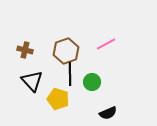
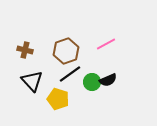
black line: rotated 55 degrees clockwise
black semicircle: moved 33 px up
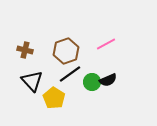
yellow pentagon: moved 4 px left, 1 px up; rotated 15 degrees clockwise
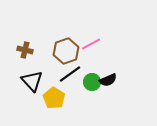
pink line: moved 15 px left
